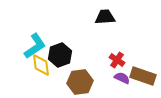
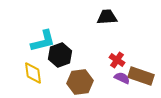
black trapezoid: moved 2 px right
cyan L-shape: moved 8 px right, 5 px up; rotated 20 degrees clockwise
yellow diamond: moved 8 px left, 8 px down
brown rectangle: moved 2 px left
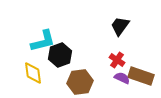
black trapezoid: moved 13 px right, 9 px down; rotated 50 degrees counterclockwise
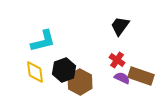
black hexagon: moved 4 px right, 15 px down
yellow diamond: moved 2 px right, 1 px up
brown hexagon: rotated 25 degrees counterclockwise
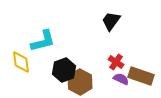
black trapezoid: moved 9 px left, 5 px up
red cross: moved 1 px left, 2 px down
yellow diamond: moved 14 px left, 10 px up
purple semicircle: moved 1 px left, 1 px down
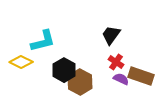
black trapezoid: moved 14 px down
yellow diamond: rotated 55 degrees counterclockwise
black hexagon: rotated 10 degrees counterclockwise
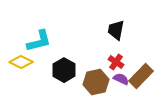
black trapezoid: moved 5 px right, 5 px up; rotated 25 degrees counterclockwise
cyan L-shape: moved 4 px left
brown rectangle: rotated 65 degrees counterclockwise
brown hexagon: moved 16 px right; rotated 20 degrees clockwise
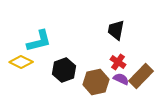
red cross: moved 2 px right
black hexagon: rotated 10 degrees clockwise
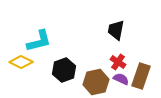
brown rectangle: rotated 25 degrees counterclockwise
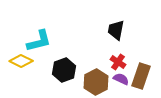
yellow diamond: moved 1 px up
brown hexagon: rotated 15 degrees counterclockwise
